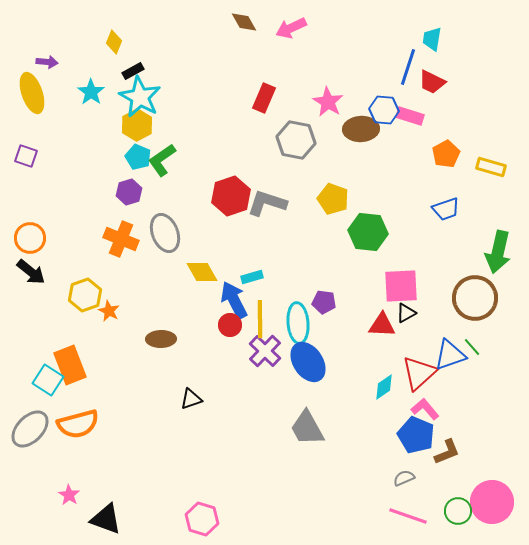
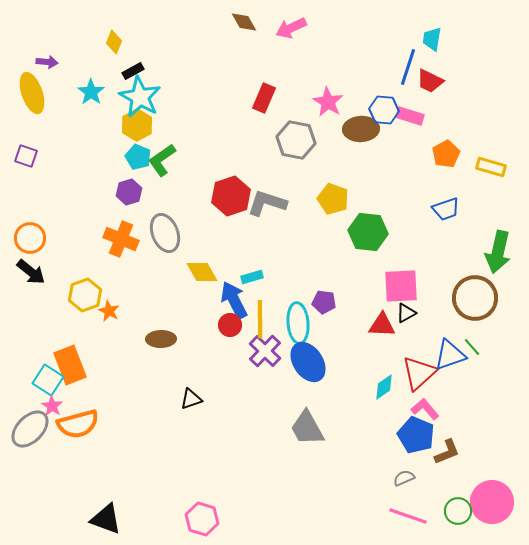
red trapezoid at (432, 82): moved 2 px left, 1 px up
pink star at (69, 495): moved 17 px left, 89 px up
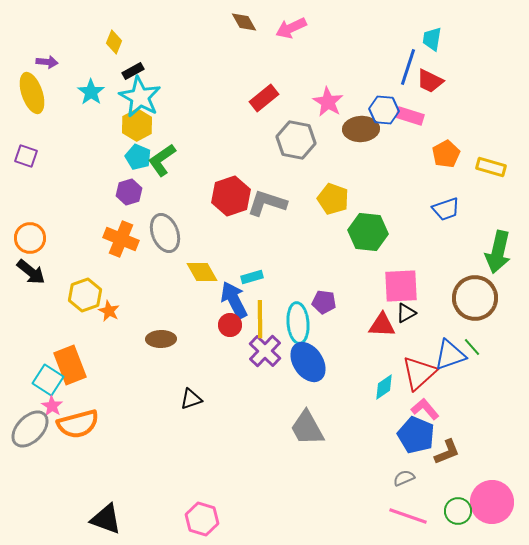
red rectangle at (264, 98): rotated 28 degrees clockwise
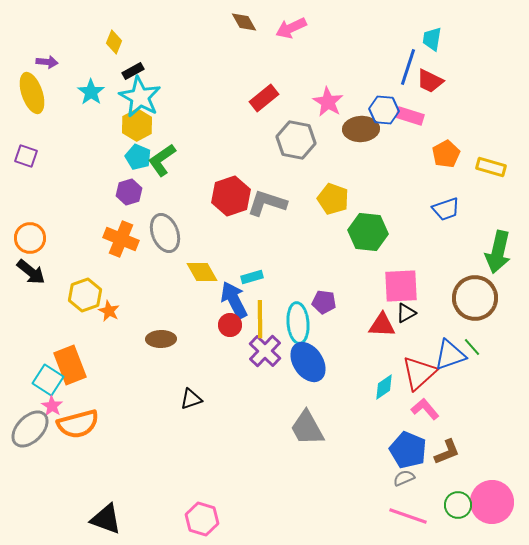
blue pentagon at (416, 435): moved 8 px left, 15 px down
green circle at (458, 511): moved 6 px up
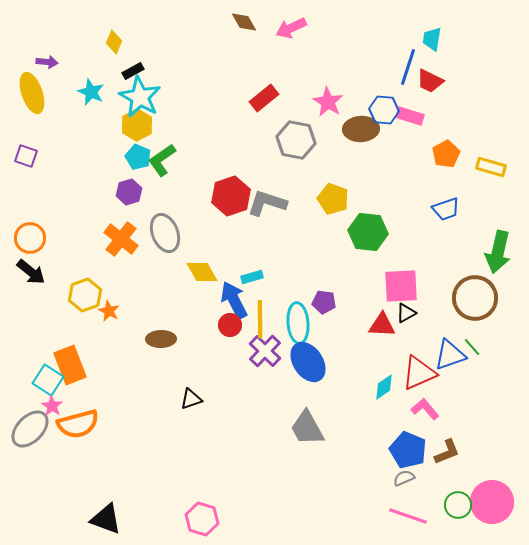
cyan star at (91, 92): rotated 12 degrees counterclockwise
orange cross at (121, 239): rotated 16 degrees clockwise
red triangle at (419, 373): rotated 18 degrees clockwise
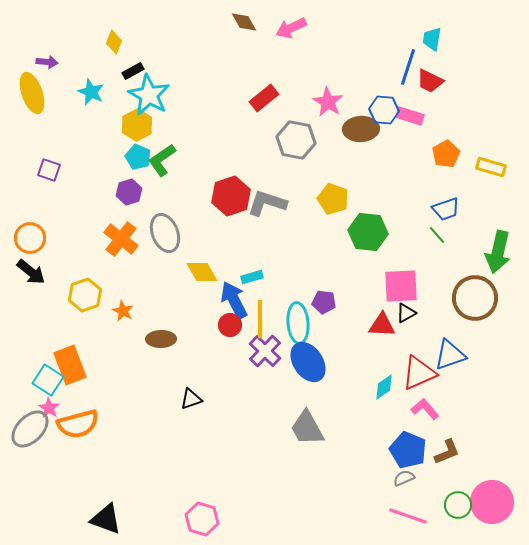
cyan star at (140, 97): moved 9 px right, 2 px up
purple square at (26, 156): moved 23 px right, 14 px down
orange star at (109, 311): moved 14 px right
green line at (472, 347): moved 35 px left, 112 px up
pink star at (52, 406): moved 3 px left, 2 px down
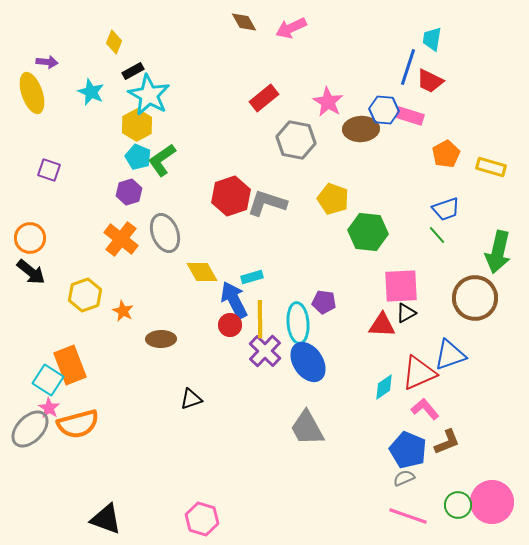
brown L-shape at (447, 452): moved 10 px up
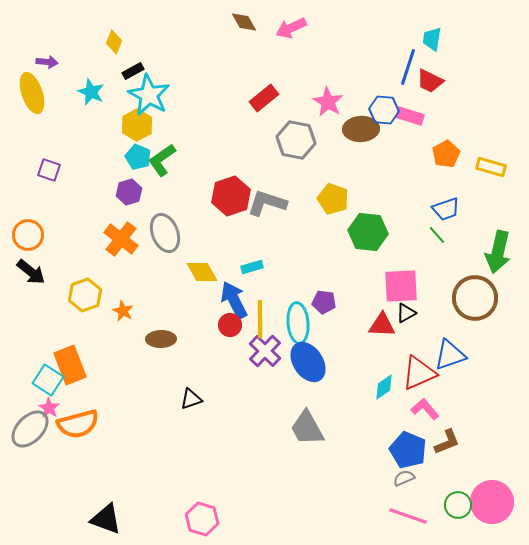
orange circle at (30, 238): moved 2 px left, 3 px up
cyan rectangle at (252, 277): moved 10 px up
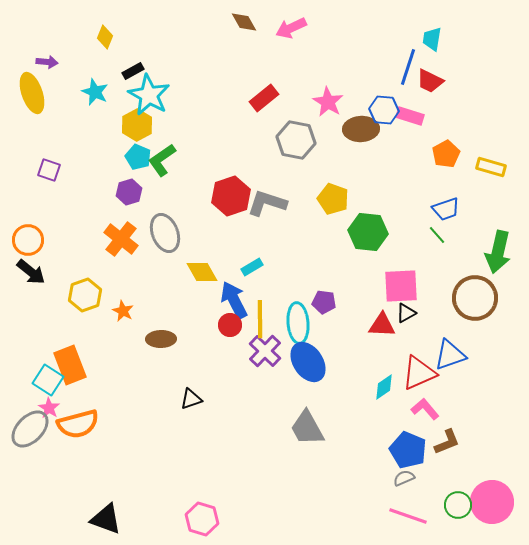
yellow diamond at (114, 42): moved 9 px left, 5 px up
cyan star at (91, 92): moved 4 px right
orange circle at (28, 235): moved 5 px down
cyan rectangle at (252, 267): rotated 15 degrees counterclockwise
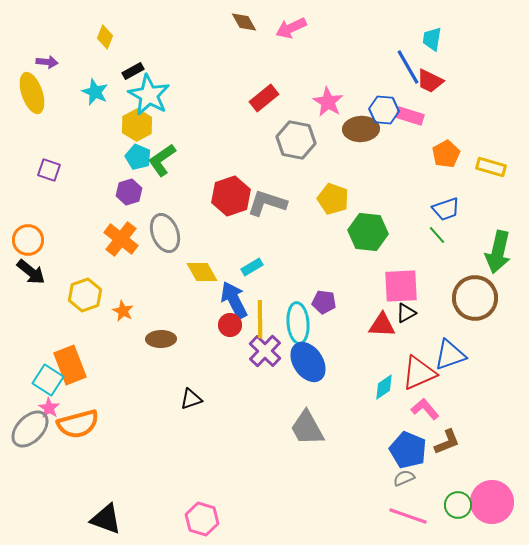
blue line at (408, 67): rotated 48 degrees counterclockwise
